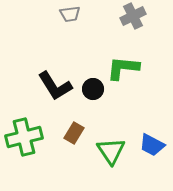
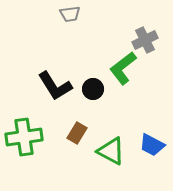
gray cross: moved 12 px right, 24 px down
green L-shape: rotated 44 degrees counterclockwise
brown rectangle: moved 3 px right
green cross: rotated 6 degrees clockwise
green triangle: rotated 28 degrees counterclockwise
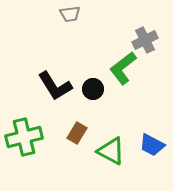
green cross: rotated 6 degrees counterclockwise
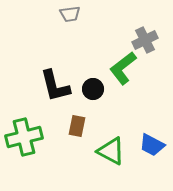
black L-shape: rotated 18 degrees clockwise
brown rectangle: moved 7 px up; rotated 20 degrees counterclockwise
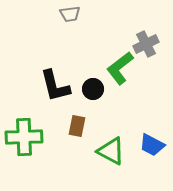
gray cross: moved 1 px right, 4 px down
green L-shape: moved 3 px left
green cross: rotated 12 degrees clockwise
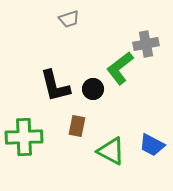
gray trapezoid: moved 1 px left, 5 px down; rotated 10 degrees counterclockwise
gray cross: rotated 15 degrees clockwise
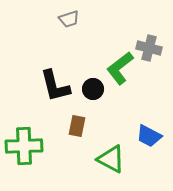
gray cross: moved 3 px right, 4 px down; rotated 25 degrees clockwise
green cross: moved 9 px down
blue trapezoid: moved 3 px left, 9 px up
green triangle: moved 8 px down
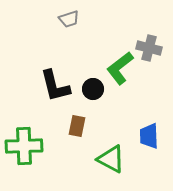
blue trapezoid: rotated 60 degrees clockwise
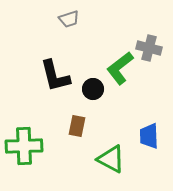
black L-shape: moved 10 px up
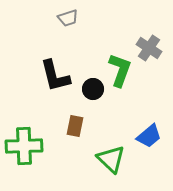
gray trapezoid: moved 1 px left, 1 px up
gray cross: rotated 20 degrees clockwise
green L-shape: moved 2 px down; rotated 148 degrees clockwise
brown rectangle: moved 2 px left
blue trapezoid: rotated 128 degrees counterclockwise
green triangle: rotated 16 degrees clockwise
